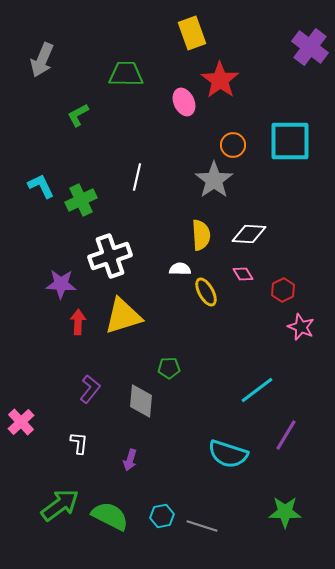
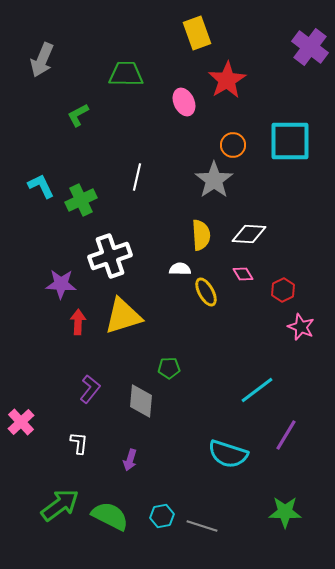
yellow rectangle: moved 5 px right
red star: moved 7 px right; rotated 6 degrees clockwise
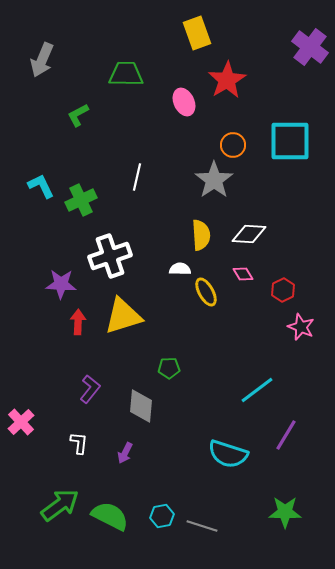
gray diamond: moved 5 px down
purple arrow: moved 5 px left, 7 px up; rotated 10 degrees clockwise
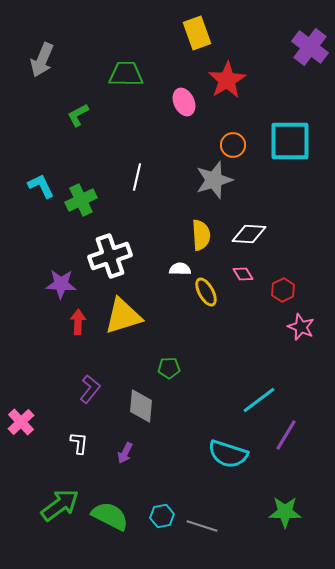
gray star: rotated 18 degrees clockwise
cyan line: moved 2 px right, 10 px down
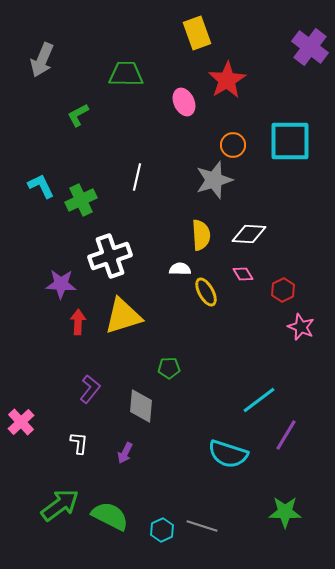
cyan hexagon: moved 14 px down; rotated 15 degrees counterclockwise
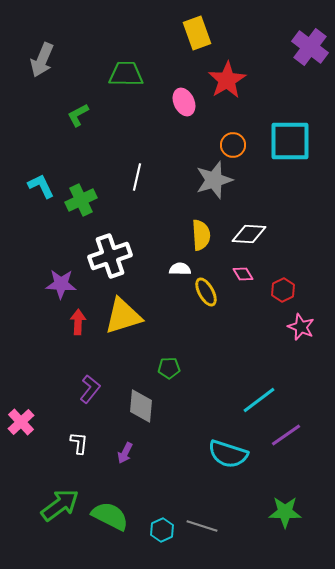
purple line: rotated 24 degrees clockwise
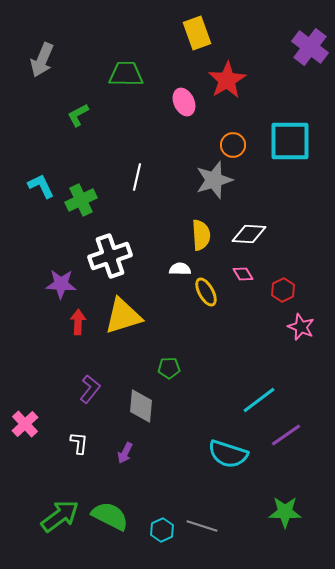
pink cross: moved 4 px right, 2 px down
green arrow: moved 11 px down
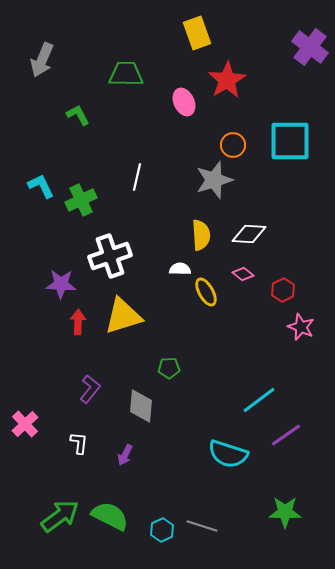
green L-shape: rotated 90 degrees clockwise
pink diamond: rotated 20 degrees counterclockwise
purple arrow: moved 2 px down
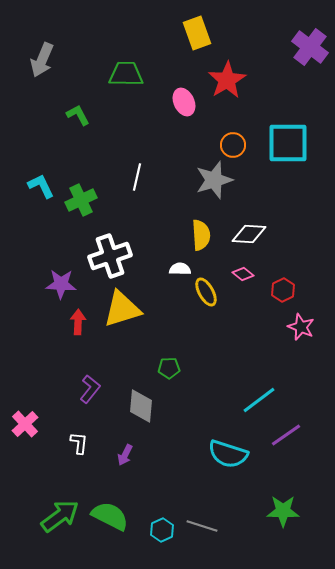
cyan square: moved 2 px left, 2 px down
yellow triangle: moved 1 px left, 7 px up
green star: moved 2 px left, 1 px up
